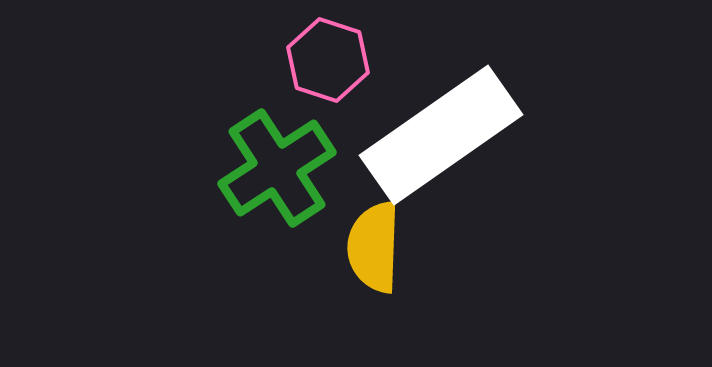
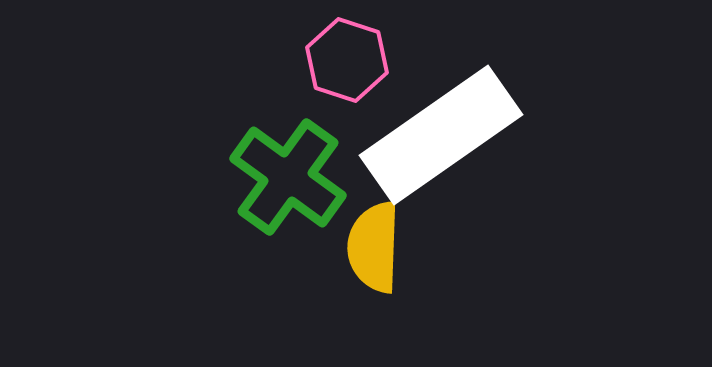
pink hexagon: moved 19 px right
green cross: moved 11 px right, 9 px down; rotated 21 degrees counterclockwise
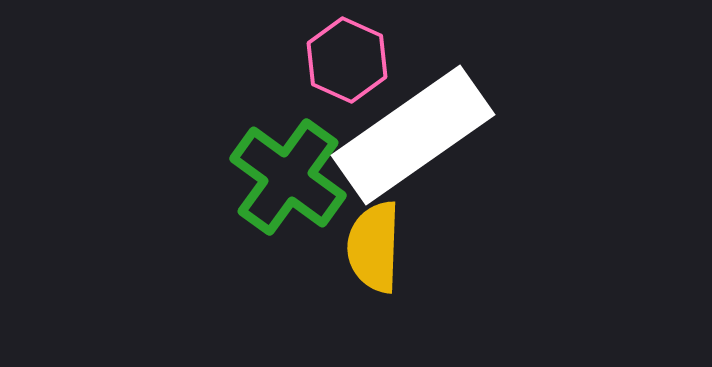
pink hexagon: rotated 6 degrees clockwise
white rectangle: moved 28 px left
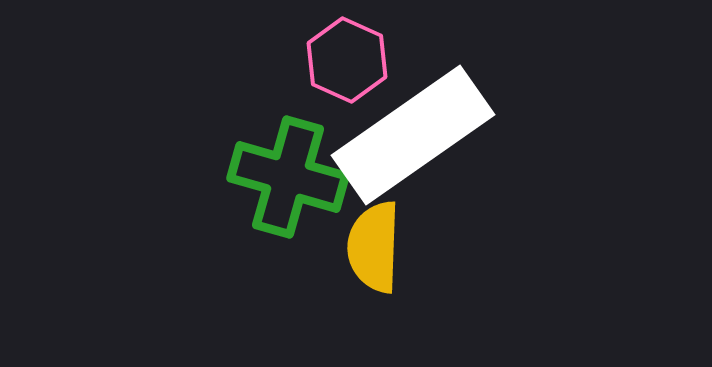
green cross: rotated 20 degrees counterclockwise
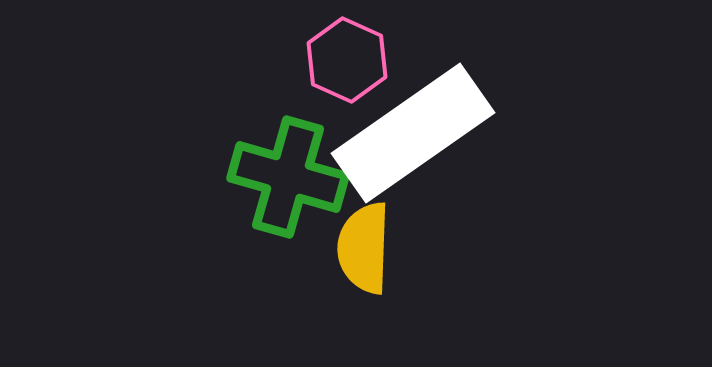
white rectangle: moved 2 px up
yellow semicircle: moved 10 px left, 1 px down
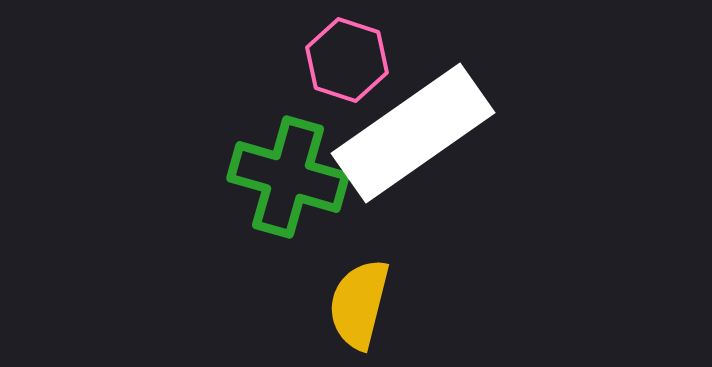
pink hexagon: rotated 6 degrees counterclockwise
yellow semicircle: moved 5 px left, 56 px down; rotated 12 degrees clockwise
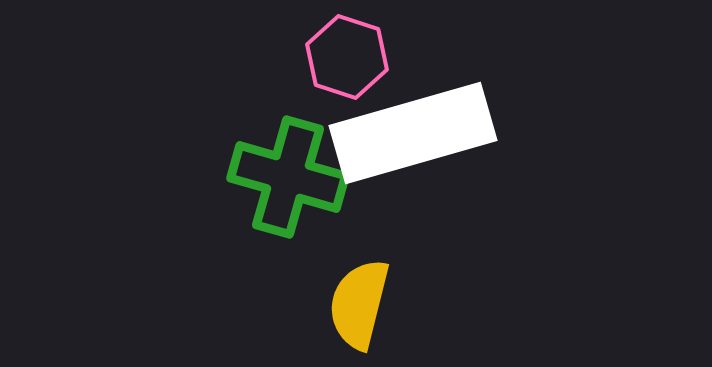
pink hexagon: moved 3 px up
white rectangle: rotated 19 degrees clockwise
